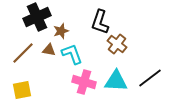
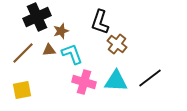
brown triangle: rotated 16 degrees counterclockwise
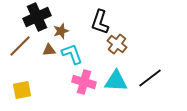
brown line: moved 3 px left, 7 px up
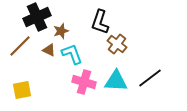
brown triangle: rotated 32 degrees clockwise
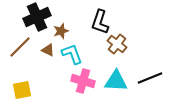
brown line: moved 1 px down
brown triangle: moved 1 px left
black line: rotated 15 degrees clockwise
pink cross: moved 1 px left, 1 px up
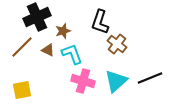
brown star: moved 2 px right
brown line: moved 2 px right
cyan triangle: rotated 45 degrees counterclockwise
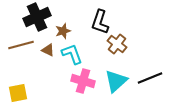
brown line: moved 1 px left, 2 px up; rotated 30 degrees clockwise
yellow square: moved 4 px left, 3 px down
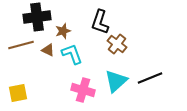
black cross: rotated 16 degrees clockwise
pink cross: moved 9 px down
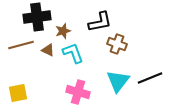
black L-shape: rotated 120 degrees counterclockwise
brown cross: rotated 18 degrees counterclockwise
cyan L-shape: moved 1 px right, 1 px up
cyan triangle: moved 2 px right; rotated 10 degrees counterclockwise
pink cross: moved 5 px left, 2 px down
